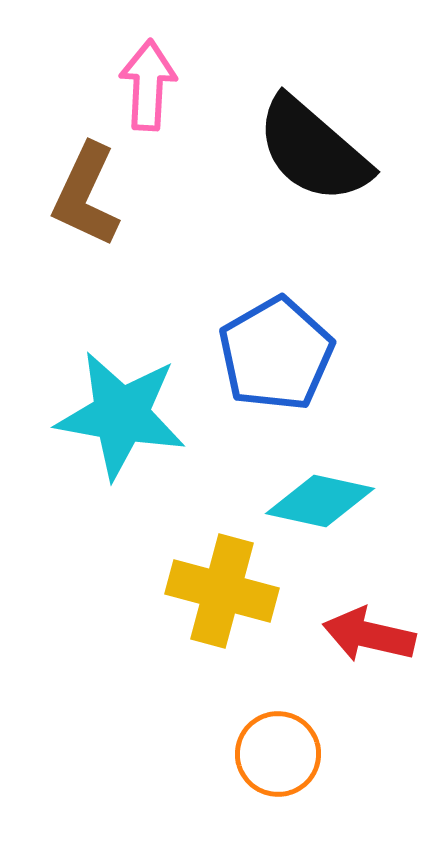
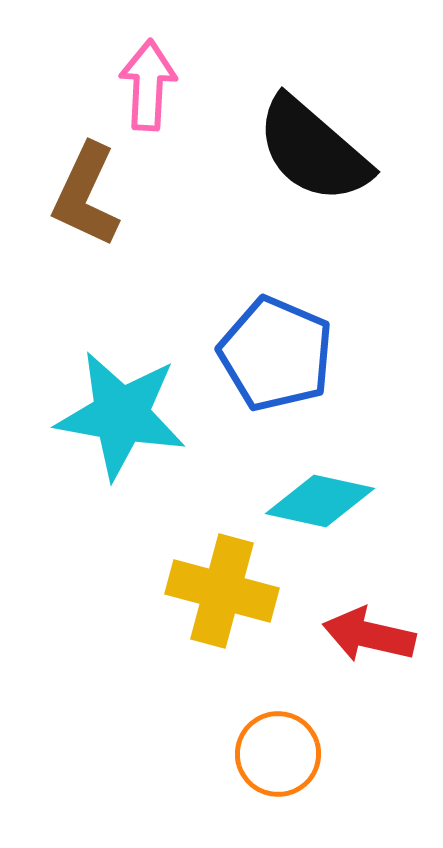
blue pentagon: rotated 19 degrees counterclockwise
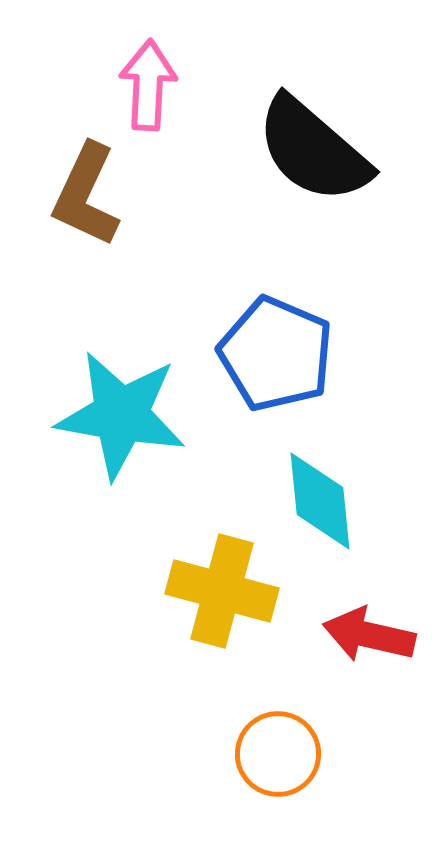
cyan diamond: rotated 72 degrees clockwise
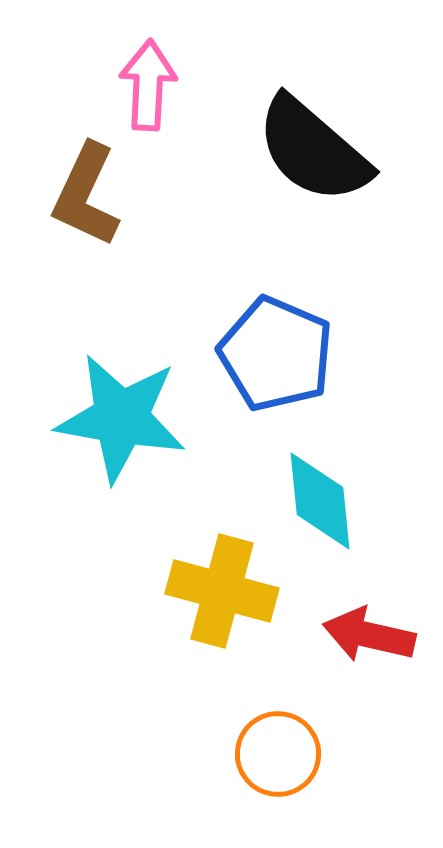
cyan star: moved 3 px down
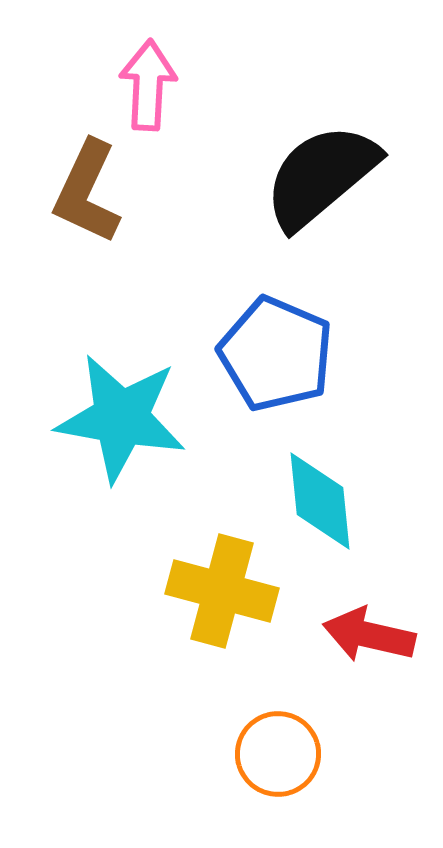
black semicircle: moved 8 px right, 26 px down; rotated 99 degrees clockwise
brown L-shape: moved 1 px right, 3 px up
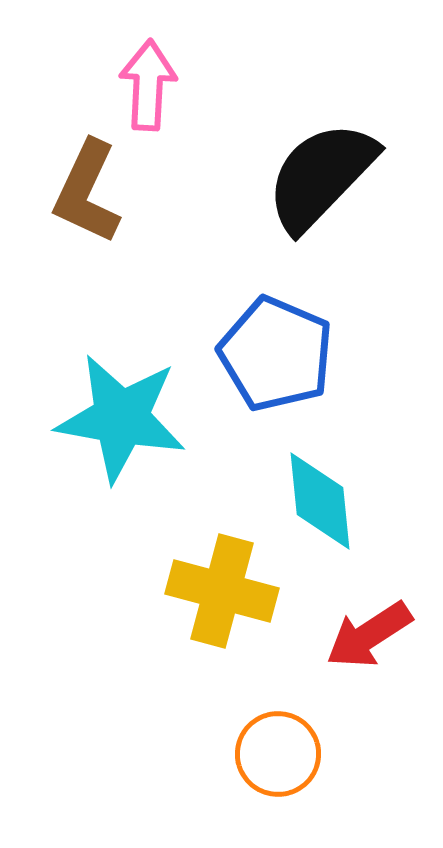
black semicircle: rotated 6 degrees counterclockwise
red arrow: rotated 46 degrees counterclockwise
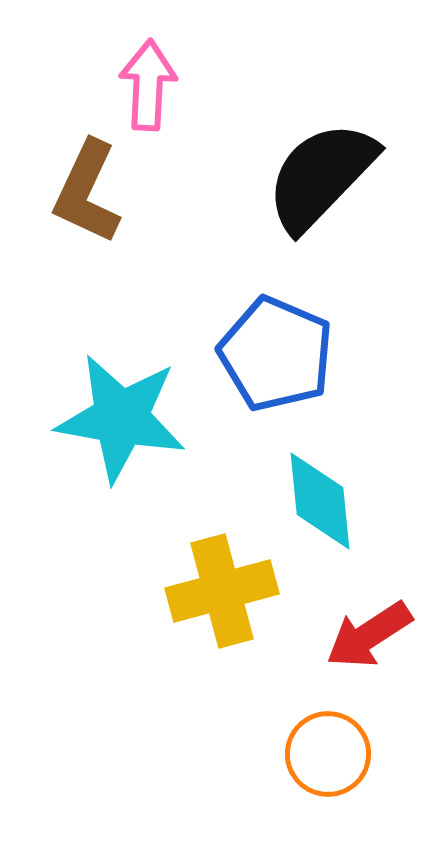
yellow cross: rotated 30 degrees counterclockwise
orange circle: moved 50 px right
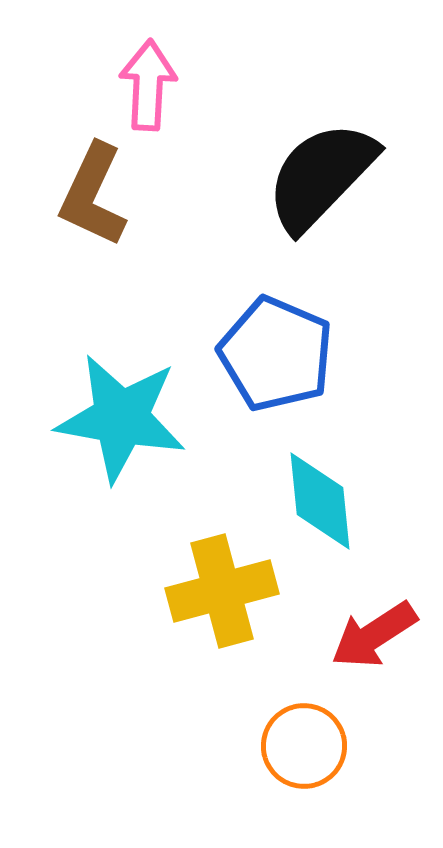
brown L-shape: moved 6 px right, 3 px down
red arrow: moved 5 px right
orange circle: moved 24 px left, 8 px up
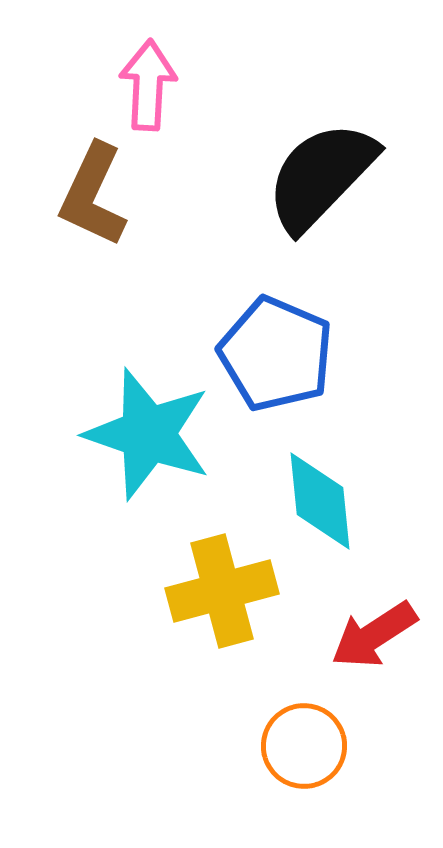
cyan star: moved 27 px right, 16 px down; rotated 9 degrees clockwise
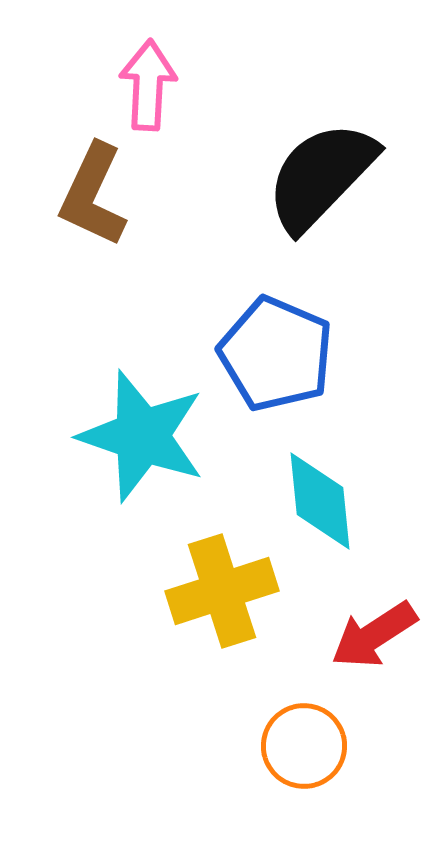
cyan star: moved 6 px left, 2 px down
yellow cross: rotated 3 degrees counterclockwise
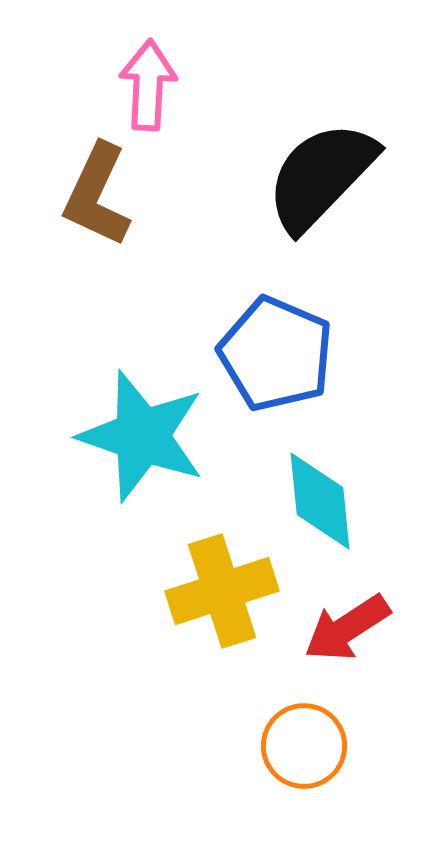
brown L-shape: moved 4 px right
red arrow: moved 27 px left, 7 px up
